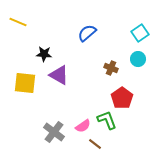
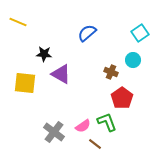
cyan circle: moved 5 px left, 1 px down
brown cross: moved 4 px down
purple triangle: moved 2 px right, 1 px up
green L-shape: moved 2 px down
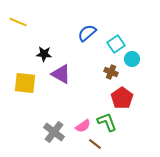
cyan square: moved 24 px left, 11 px down
cyan circle: moved 1 px left, 1 px up
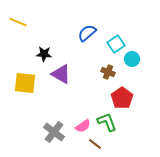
brown cross: moved 3 px left
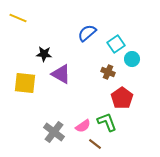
yellow line: moved 4 px up
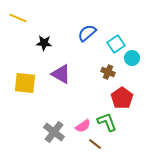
black star: moved 11 px up
cyan circle: moved 1 px up
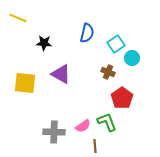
blue semicircle: rotated 144 degrees clockwise
gray cross: rotated 35 degrees counterclockwise
brown line: moved 2 px down; rotated 48 degrees clockwise
